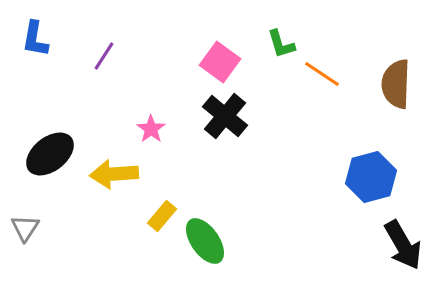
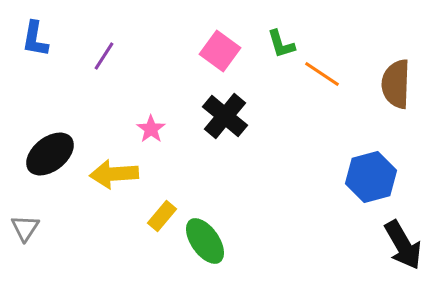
pink square: moved 11 px up
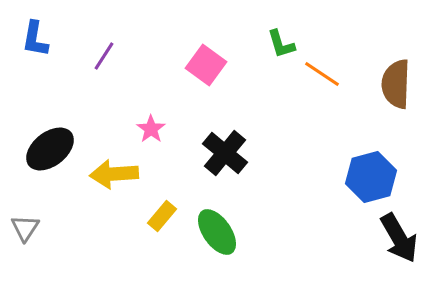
pink square: moved 14 px left, 14 px down
black cross: moved 37 px down
black ellipse: moved 5 px up
green ellipse: moved 12 px right, 9 px up
black arrow: moved 4 px left, 7 px up
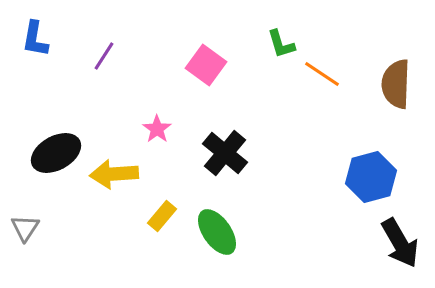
pink star: moved 6 px right
black ellipse: moved 6 px right, 4 px down; rotated 9 degrees clockwise
black arrow: moved 1 px right, 5 px down
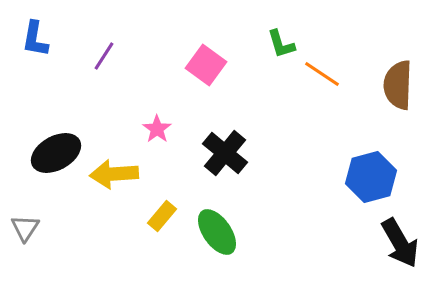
brown semicircle: moved 2 px right, 1 px down
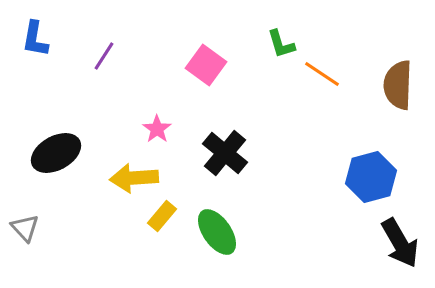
yellow arrow: moved 20 px right, 4 px down
gray triangle: rotated 16 degrees counterclockwise
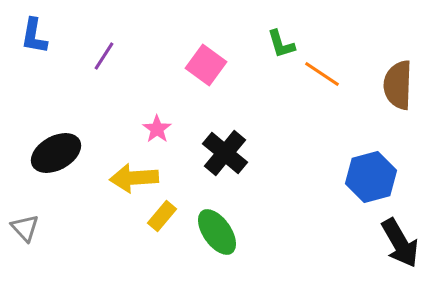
blue L-shape: moved 1 px left, 3 px up
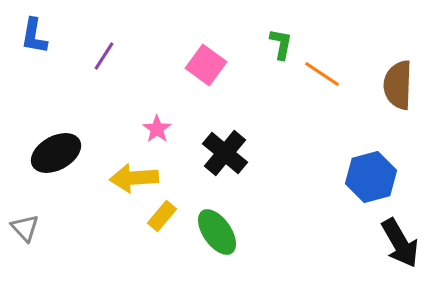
green L-shape: rotated 152 degrees counterclockwise
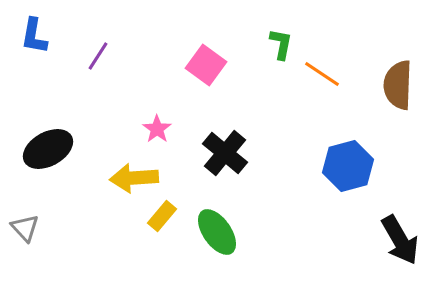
purple line: moved 6 px left
black ellipse: moved 8 px left, 4 px up
blue hexagon: moved 23 px left, 11 px up
black arrow: moved 3 px up
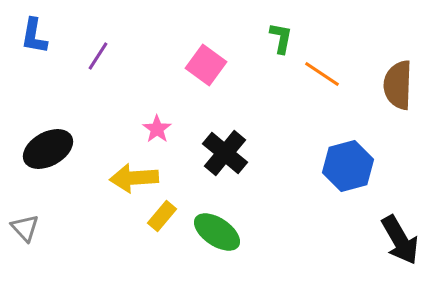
green L-shape: moved 6 px up
green ellipse: rotated 21 degrees counterclockwise
